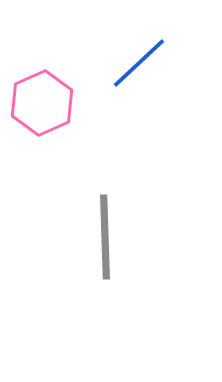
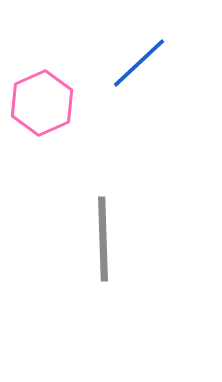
gray line: moved 2 px left, 2 px down
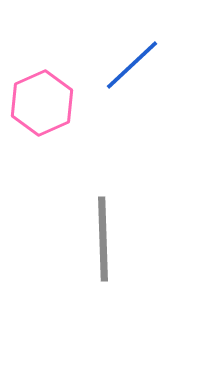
blue line: moved 7 px left, 2 px down
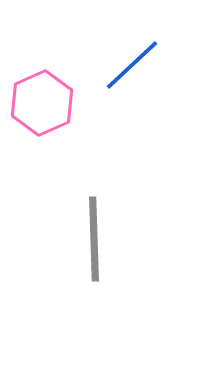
gray line: moved 9 px left
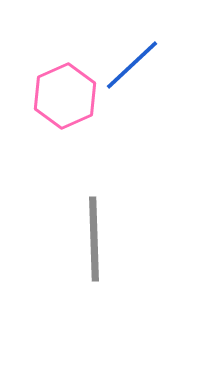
pink hexagon: moved 23 px right, 7 px up
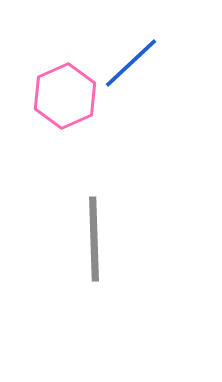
blue line: moved 1 px left, 2 px up
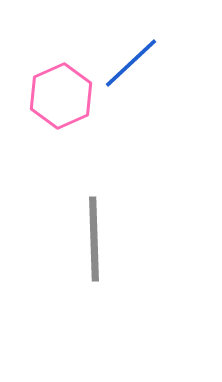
pink hexagon: moved 4 px left
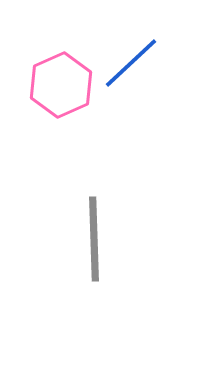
pink hexagon: moved 11 px up
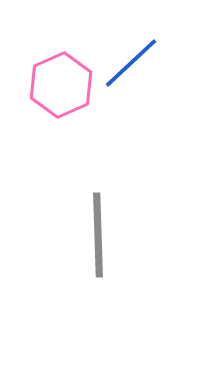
gray line: moved 4 px right, 4 px up
